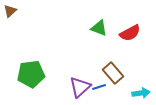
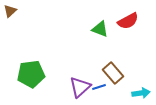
green triangle: moved 1 px right, 1 px down
red semicircle: moved 2 px left, 12 px up
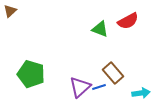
green pentagon: rotated 24 degrees clockwise
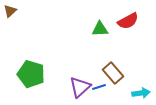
green triangle: rotated 24 degrees counterclockwise
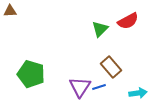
brown triangle: rotated 40 degrees clockwise
green triangle: rotated 42 degrees counterclockwise
brown rectangle: moved 2 px left, 6 px up
purple triangle: rotated 15 degrees counterclockwise
cyan arrow: moved 3 px left
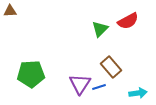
green pentagon: rotated 20 degrees counterclockwise
purple triangle: moved 3 px up
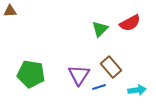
red semicircle: moved 2 px right, 2 px down
green pentagon: rotated 12 degrees clockwise
purple triangle: moved 1 px left, 9 px up
cyan arrow: moved 1 px left, 3 px up
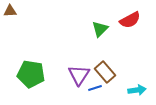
red semicircle: moved 3 px up
brown rectangle: moved 6 px left, 5 px down
blue line: moved 4 px left, 1 px down
